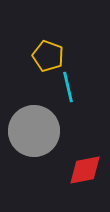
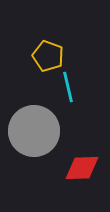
red diamond: moved 3 px left, 2 px up; rotated 9 degrees clockwise
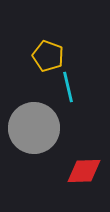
gray circle: moved 3 px up
red diamond: moved 2 px right, 3 px down
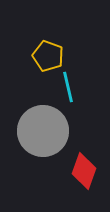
gray circle: moved 9 px right, 3 px down
red diamond: rotated 69 degrees counterclockwise
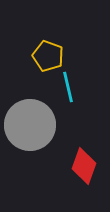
gray circle: moved 13 px left, 6 px up
red diamond: moved 5 px up
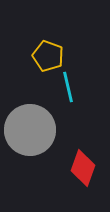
gray circle: moved 5 px down
red diamond: moved 1 px left, 2 px down
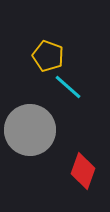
cyan line: rotated 36 degrees counterclockwise
red diamond: moved 3 px down
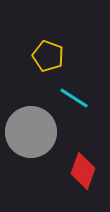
cyan line: moved 6 px right, 11 px down; rotated 8 degrees counterclockwise
gray circle: moved 1 px right, 2 px down
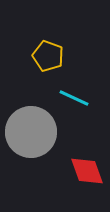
cyan line: rotated 8 degrees counterclockwise
red diamond: moved 4 px right; rotated 39 degrees counterclockwise
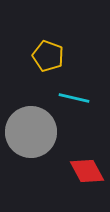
cyan line: rotated 12 degrees counterclockwise
red diamond: rotated 9 degrees counterclockwise
